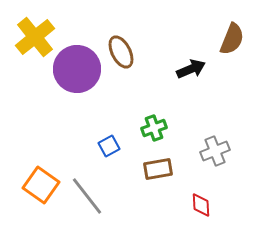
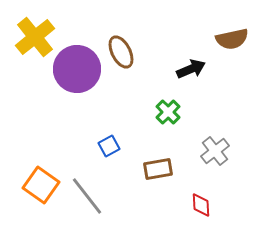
brown semicircle: rotated 56 degrees clockwise
green cross: moved 14 px right, 16 px up; rotated 25 degrees counterclockwise
gray cross: rotated 16 degrees counterclockwise
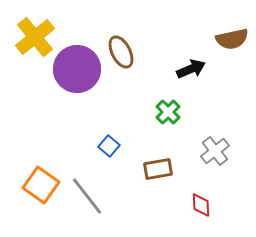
blue square: rotated 20 degrees counterclockwise
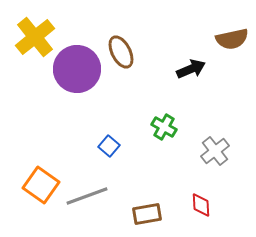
green cross: moved 4 px left, 15 px down; rotated 15 degrees counterclockwise
brown rectangle: moved 11 px left, 45 px down
gray line: rotated 72 degrees counterclockwise
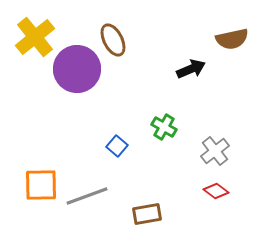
brown ellipse: moved 8 px left, 12 px up
blue square: moved 8 px right
orange square: rotated 36 degrees counterclockwise
red diamond: moved 15 px right, 14 px up; rotated 50 degrees counterclockwise
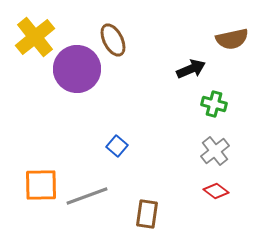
green cross: moved 50 px right, 23 px up; rotated 15 degrees counterclockwise
brown rectangle: rotated 72 degrees counterclockwise
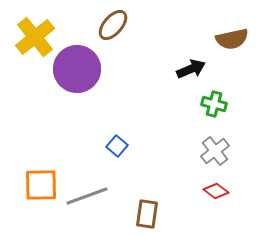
brown ellipse: moved 15 px up; rotated 68 degrees clockwise
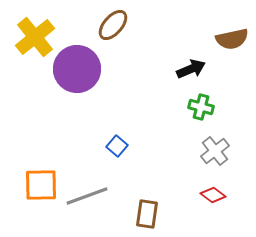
green cross: moved 13 px left, 3 px down
red diamond: moved 3 px left, 4 px down
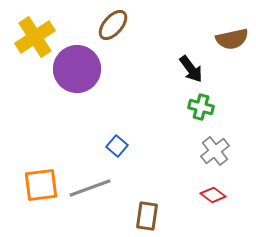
yellow cross: rotated 6 degrees clockwise
black arrow: rotated 76 degrees clockwise
orange square: rotated 6 degrees counterclockwise
gray line: moved 3 px right, 8 px up
brown rectangle: moved 2 px down
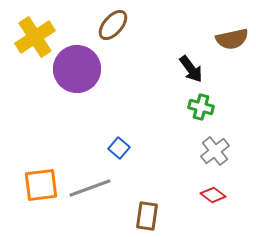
blue square: moved 2 px right, 2 px down
